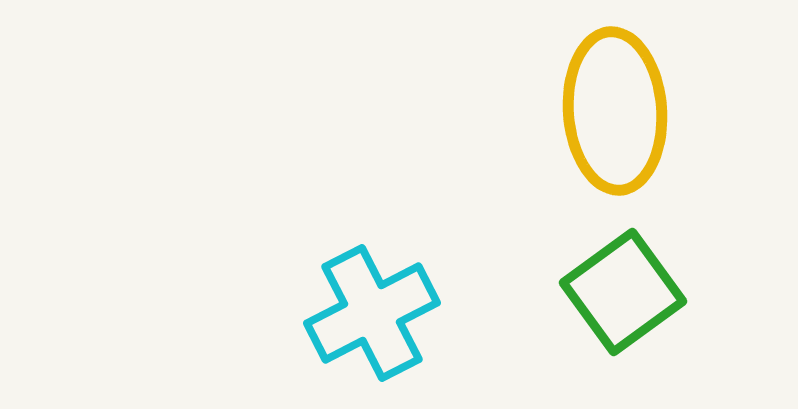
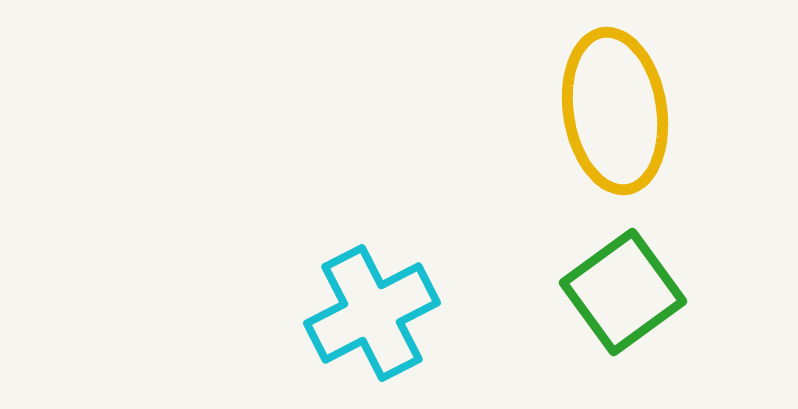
yellow ellipse: rotated 5 degrees counterclockwise
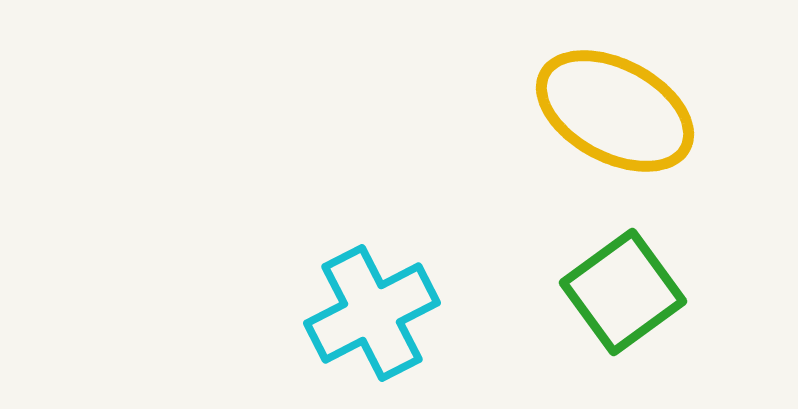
yellow ellipse: rotated 53 degrees counterclockwise
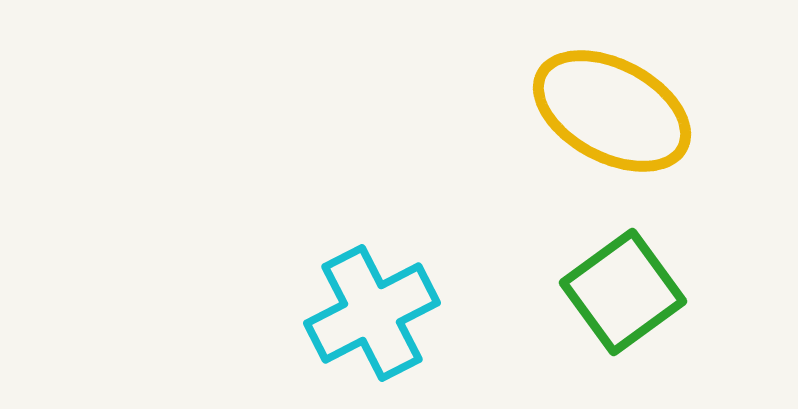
yellow ellipse: moved 3 px left
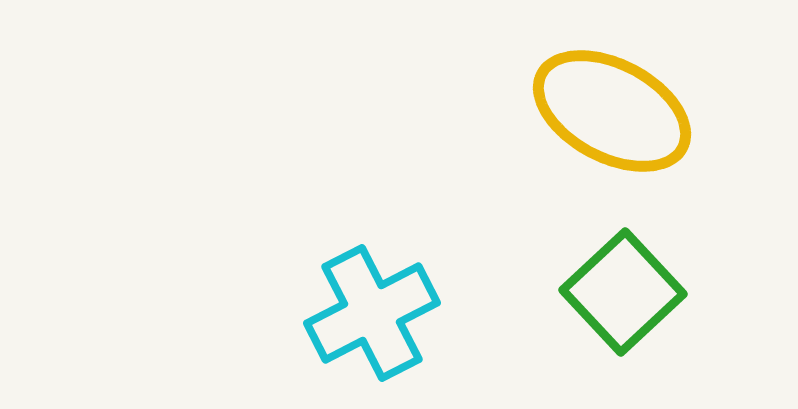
green square: rotated 7 degrees counterclockwise
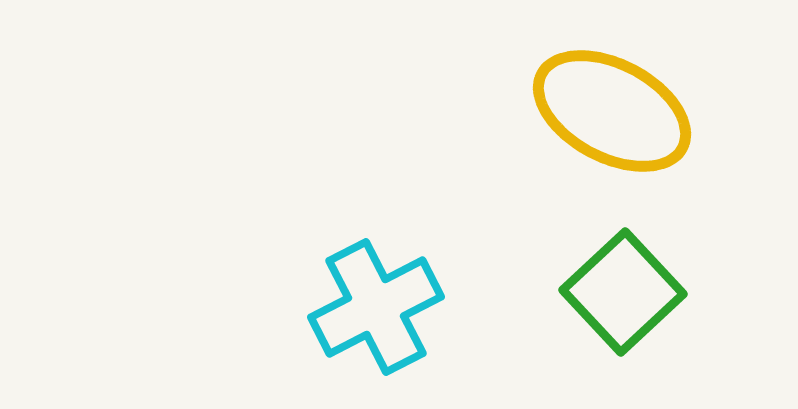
cyan cross: moved 4 px right, 6 px up
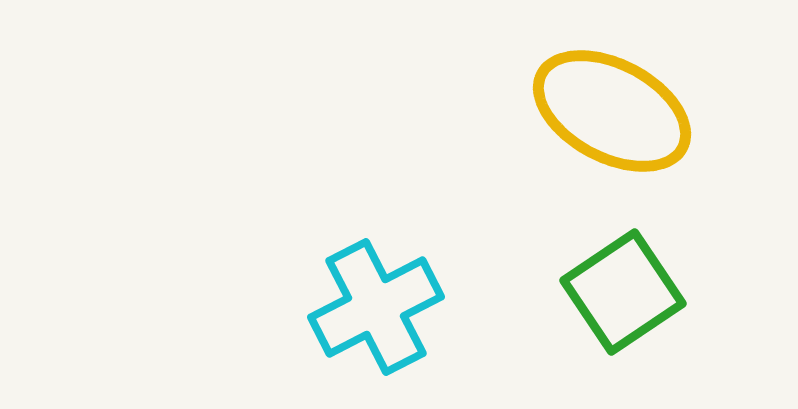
green square: rotated 9 degrees clockwise
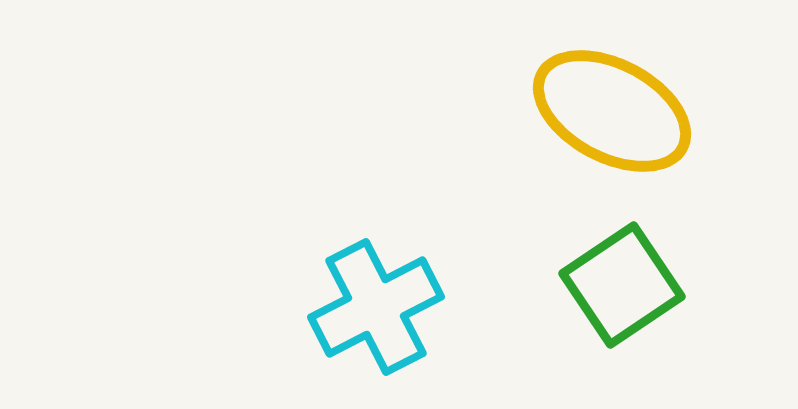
green square: moved 1 px left, 7 px up
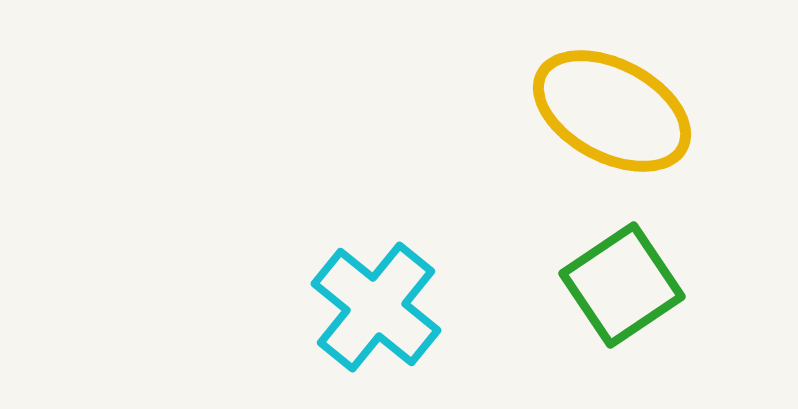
cyan cross: rotated 24 degrees counterclockwise
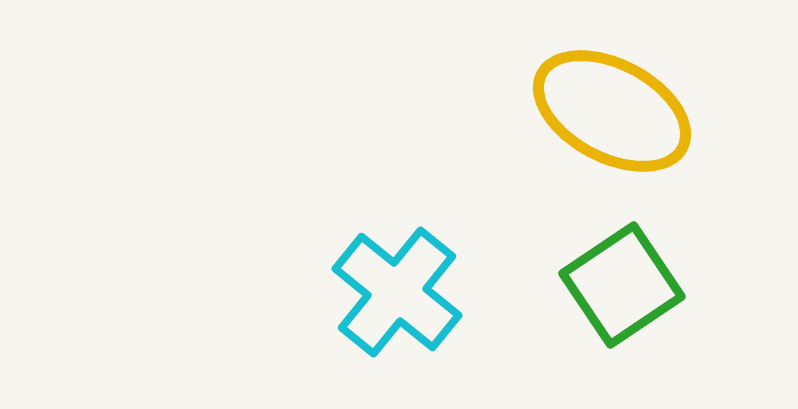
cyan cross: moved 21 px right, 15 px up
